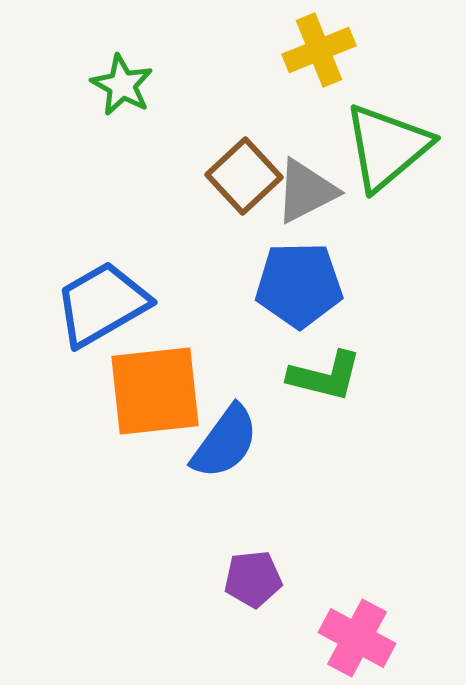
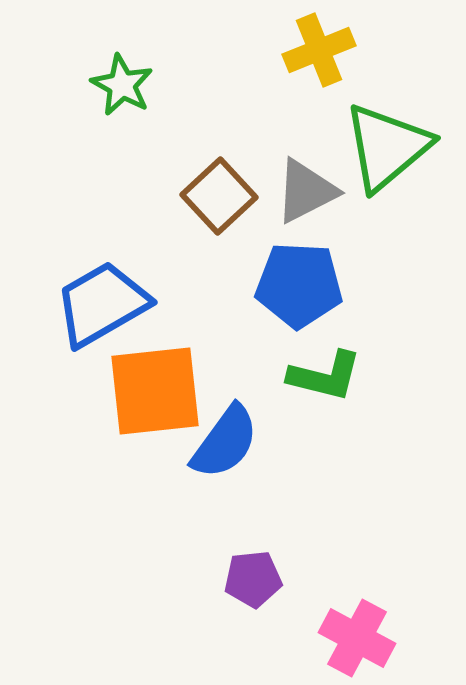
brown square: moved 25 px left, 20 px down
blue pentagon: rotated 4 degrees clockwise
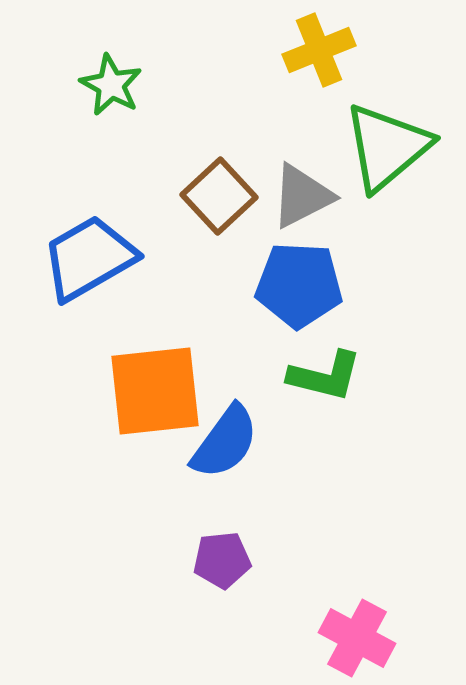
green star: moved 11 px left
gray triangle: moved 4 px left, 5 px down
blue trapezoid: moved 13 px left, 46 px up
purple pentagon: moved 31 px left, 19 px up
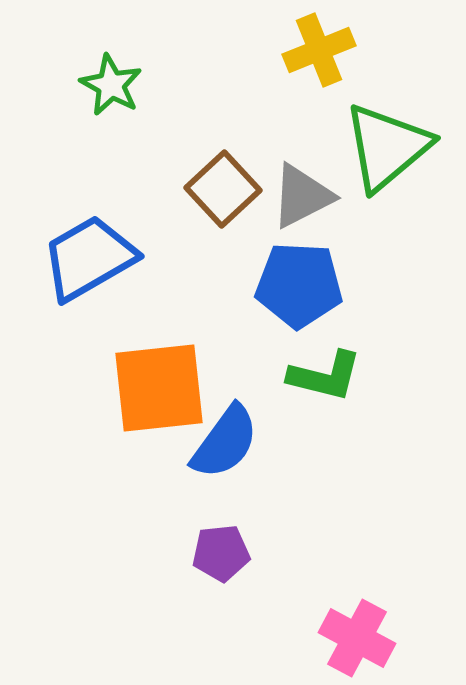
brown square: moved 4 px right, 7 px up
orange square: moved 4 px right, 3 px up
purple pentagon: moved 1 px left, 7 px up
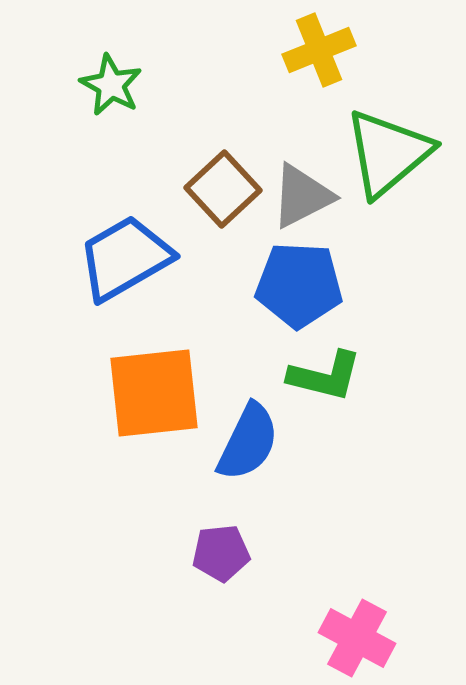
green triangle: moved 1 px right, 6 px down
blue trapezoid: moved 36 px right
orange square: moved 5 px left, 5 px down
blue semicircle: moved 23 px right; rotated 10 degrees counterclockwise
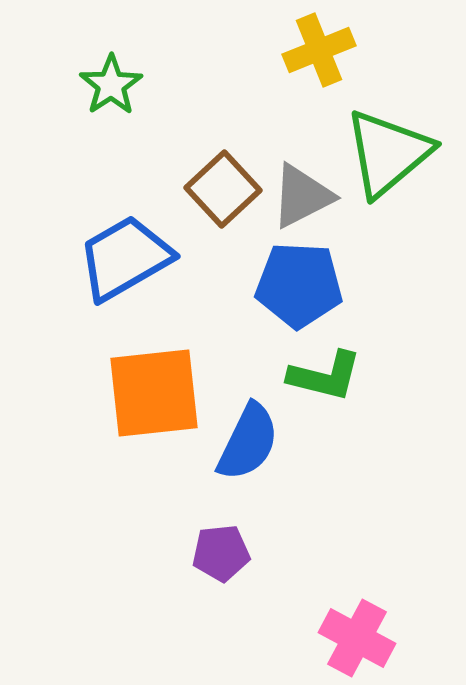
green star: rotated 10 degrees clockwise
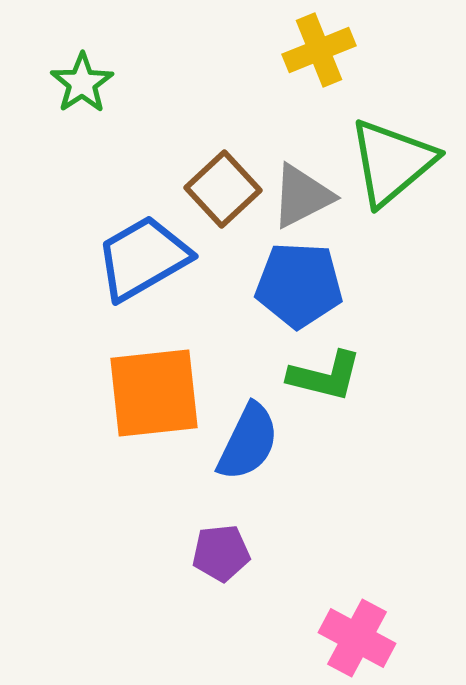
green star: moved 29 px left, 2 px up
green triangle: moved 4 px right, 9 px down
blue trapezoid: moved 18 px right
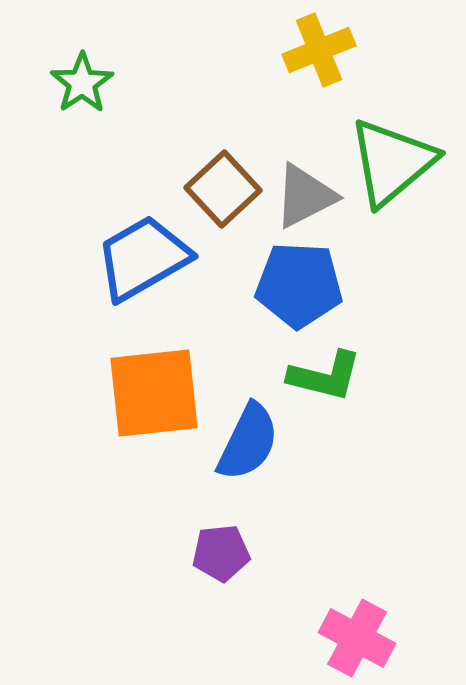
gray triangle: moved 3 px right
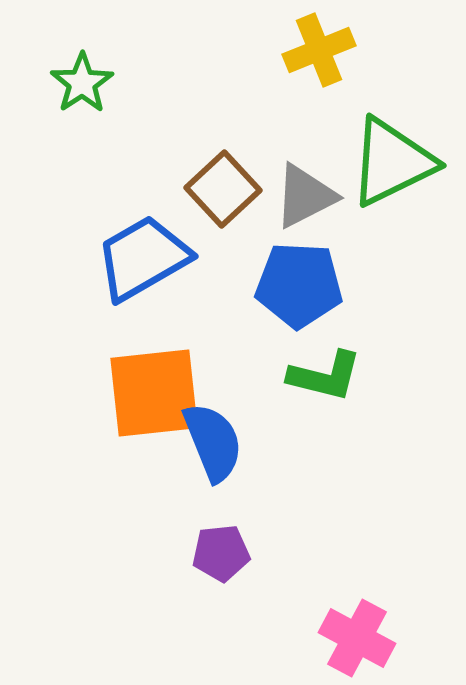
green triangle: rotated 14 degrees clockwise
blue semicircle: moved 35 px left; rotated 48 degrees counterclockwise
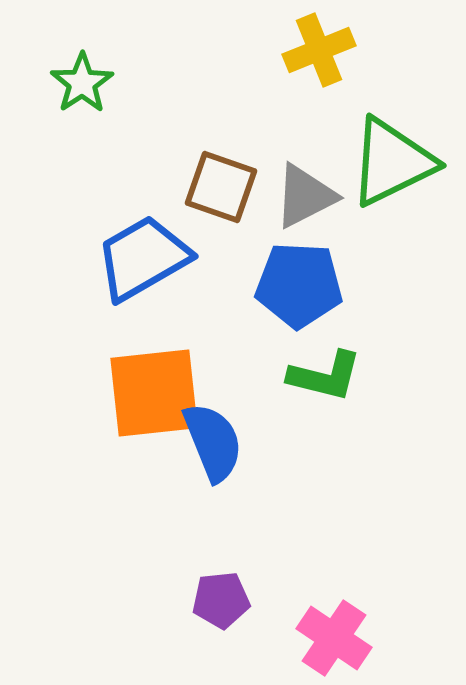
brown square: moved 2 px left, 2 px up; rotated 28 degrees counterclockwise
purple pentagon: moved 47 px down
pink cross: moved 23 px left; rotated 6 degrees clockwise
